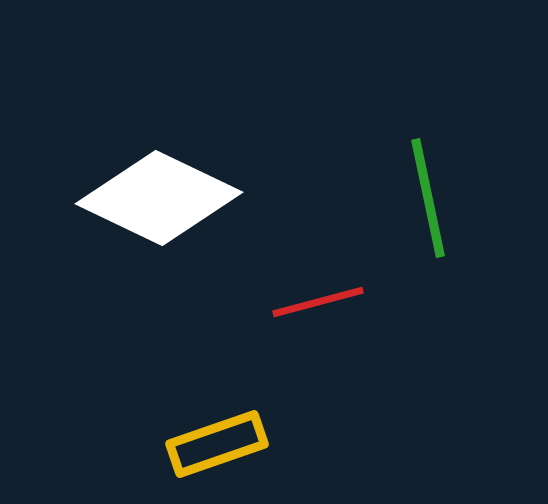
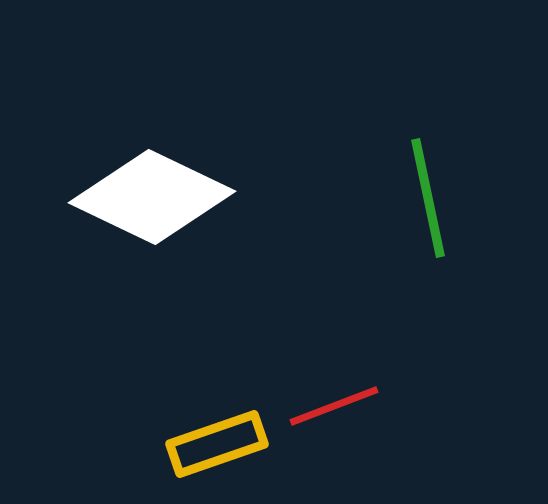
white diamond: moved 7 px left, 1 px up
red line: moved 16 px right, 104 px down; rotated 6 degrees counterclockwise
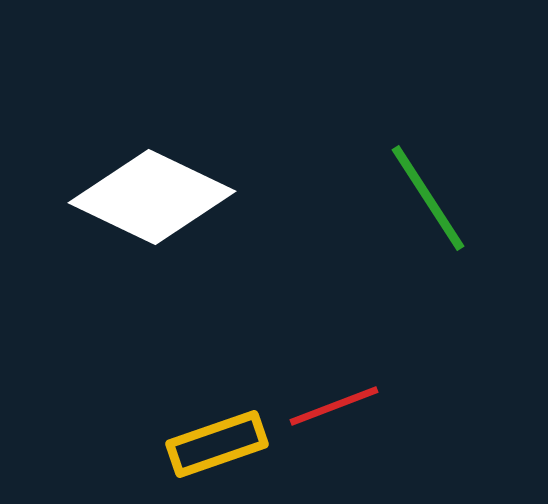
green line: rotated 21 degrees counterclockwise
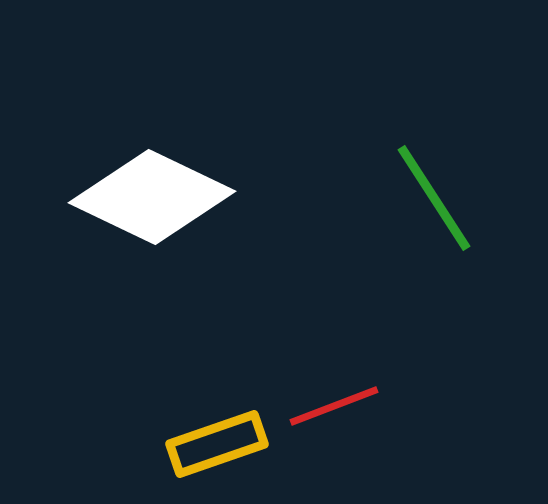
green line: moved 6 px right
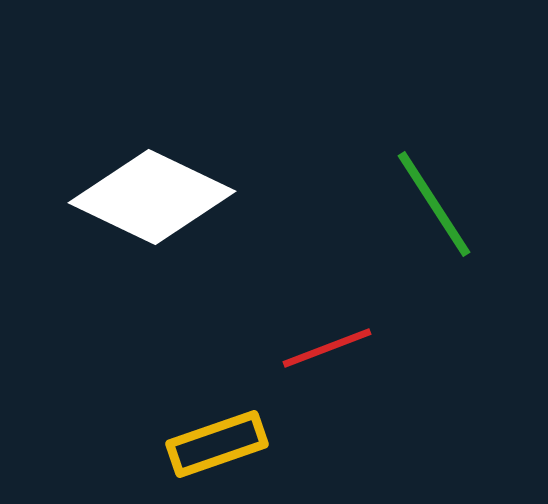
green line: moved 6 px down
red line: moved 7 px left, 58 px up
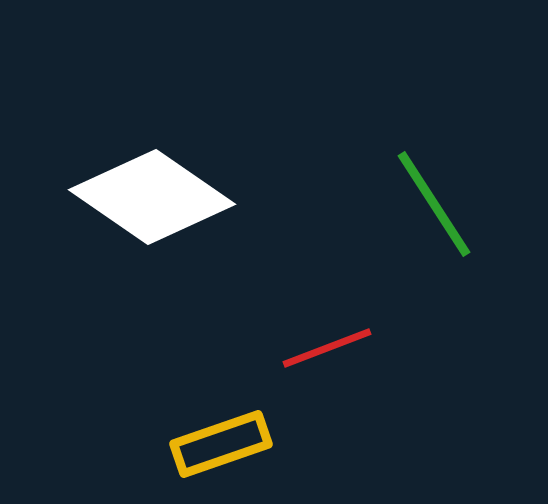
white diamond: rotated 9 degrees clockwise
yellow rectangle: moved 4 px right
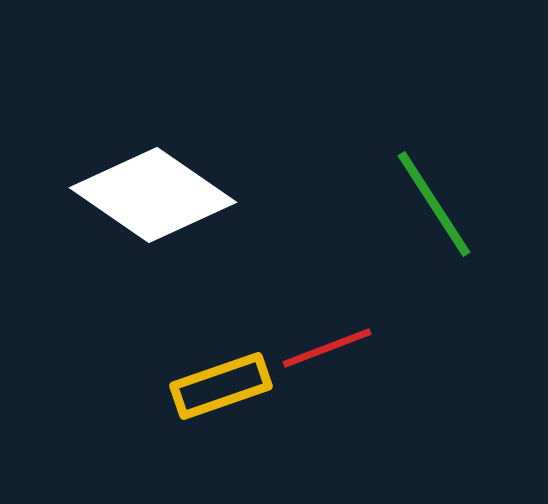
white diamond: moved 1 px right, 2 px up
yellow rectangle: moved 58 px up
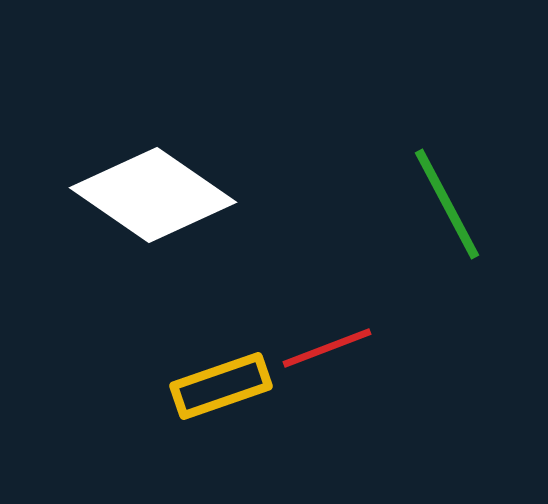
green line: moved 13 px right; rotated 5 degrees clockwise
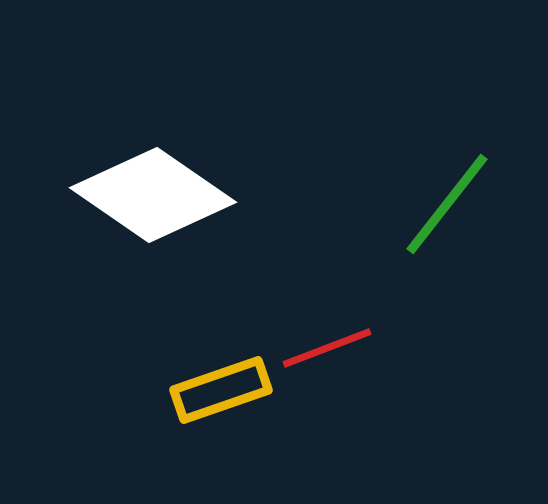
green line: rotated 66 degrees clockwise
yellow rectangle: moved 4 px down
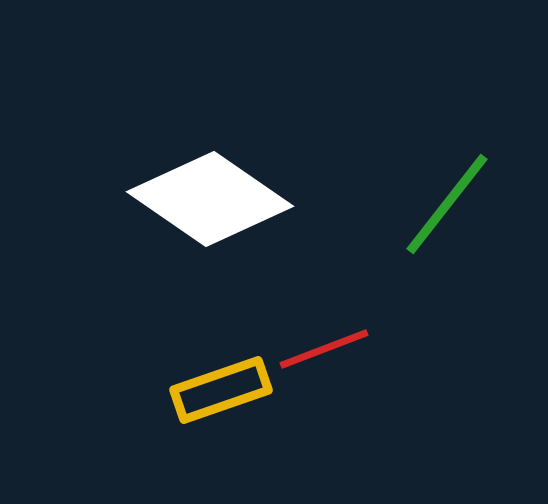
white diamond: moved 57 px right, 4 px down
red line: moved 3 px left, 1 px down
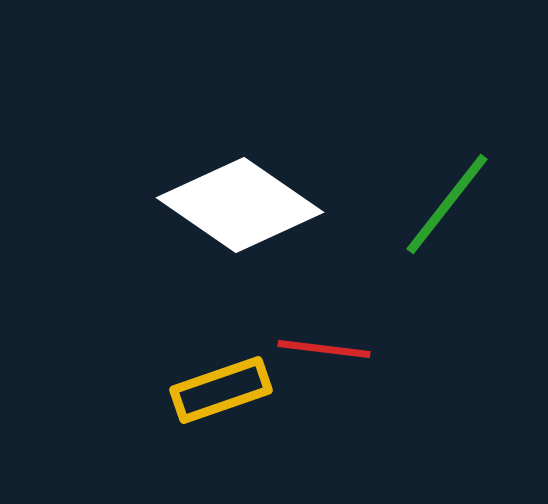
white diamond: moved 30 px right, 6 px down
red line: rotated 28 degrees clockwise
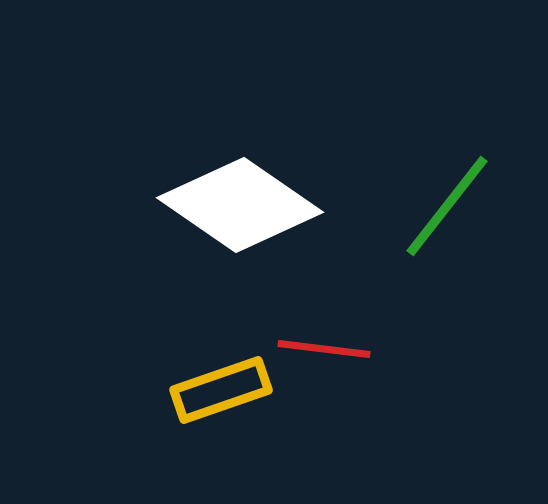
green line: moved 2 px down
